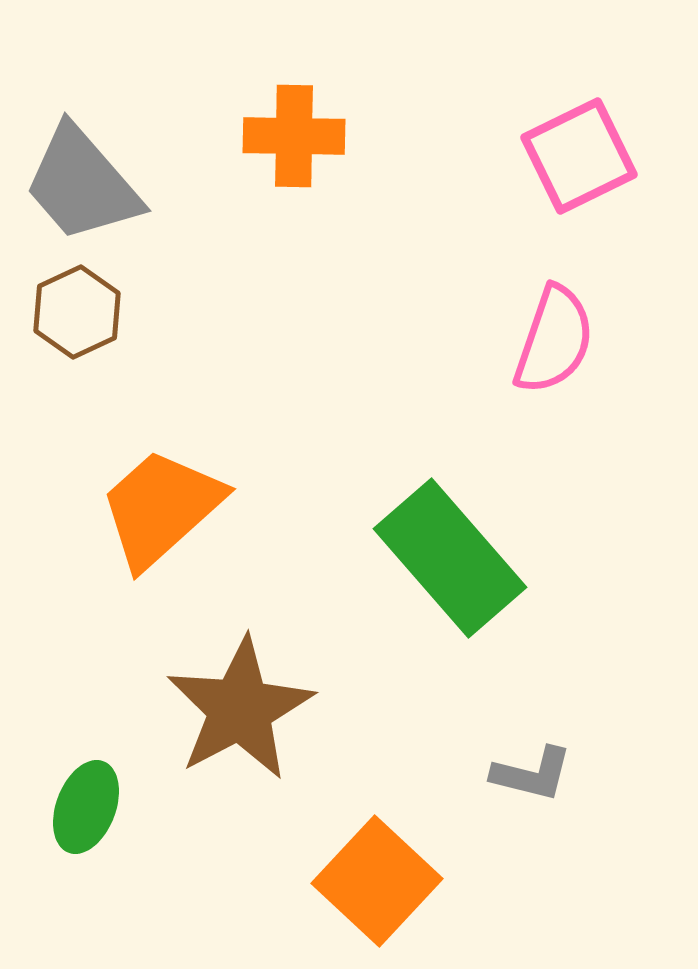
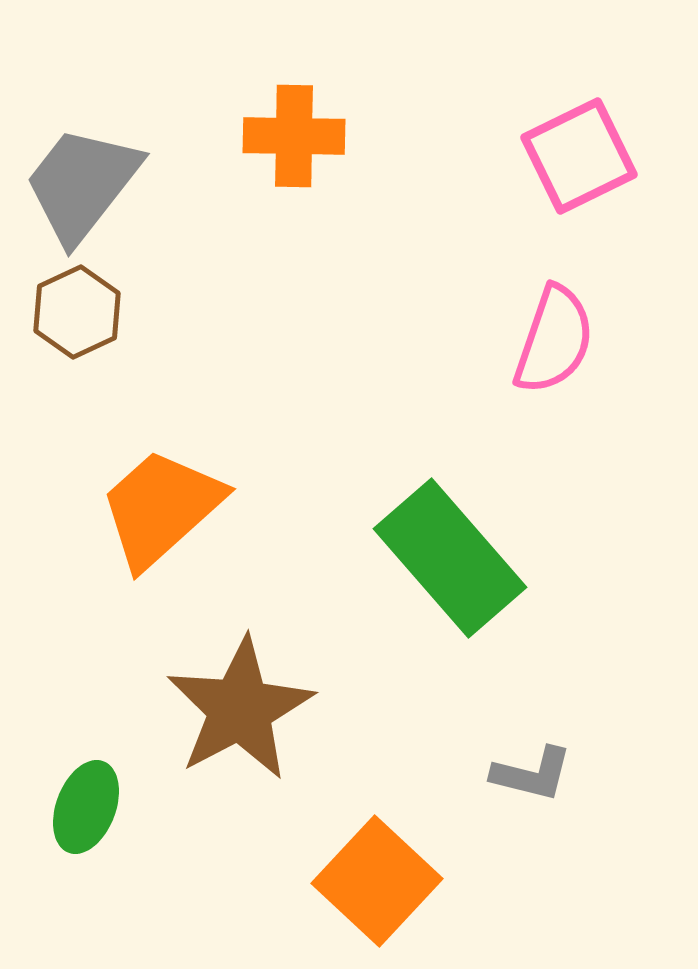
gray trapezoid: rotated 79 degrees clockwise
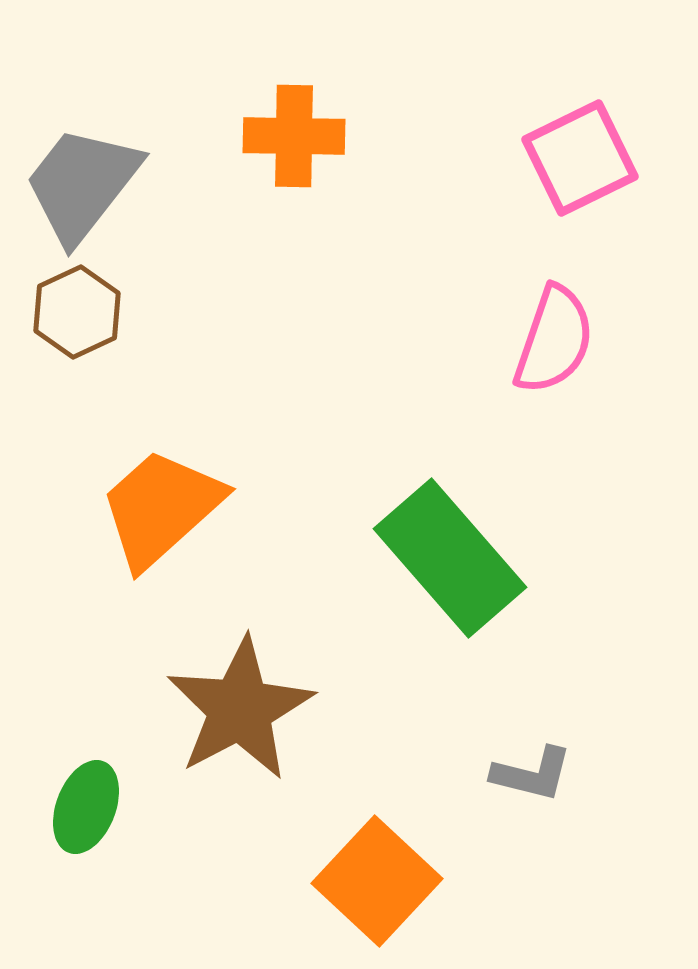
pink square: moved 1 px right, 2 px down
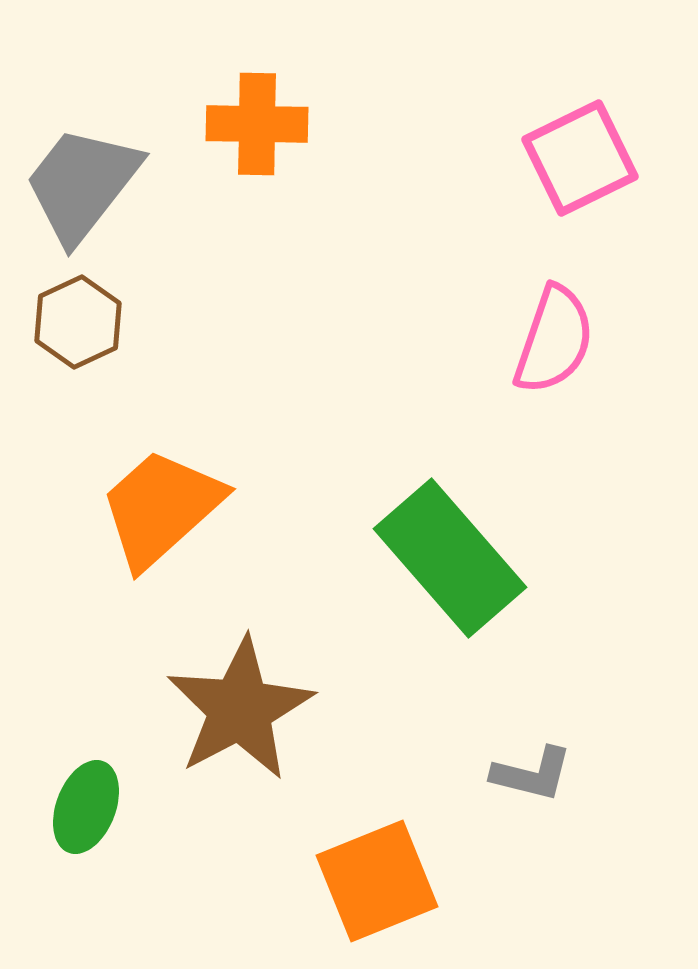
orange cross: moved 37 px left, 12 px up
brown hexagon: moved 1 px right, 10 px down
orange square: rotated 25 degrees clockwise
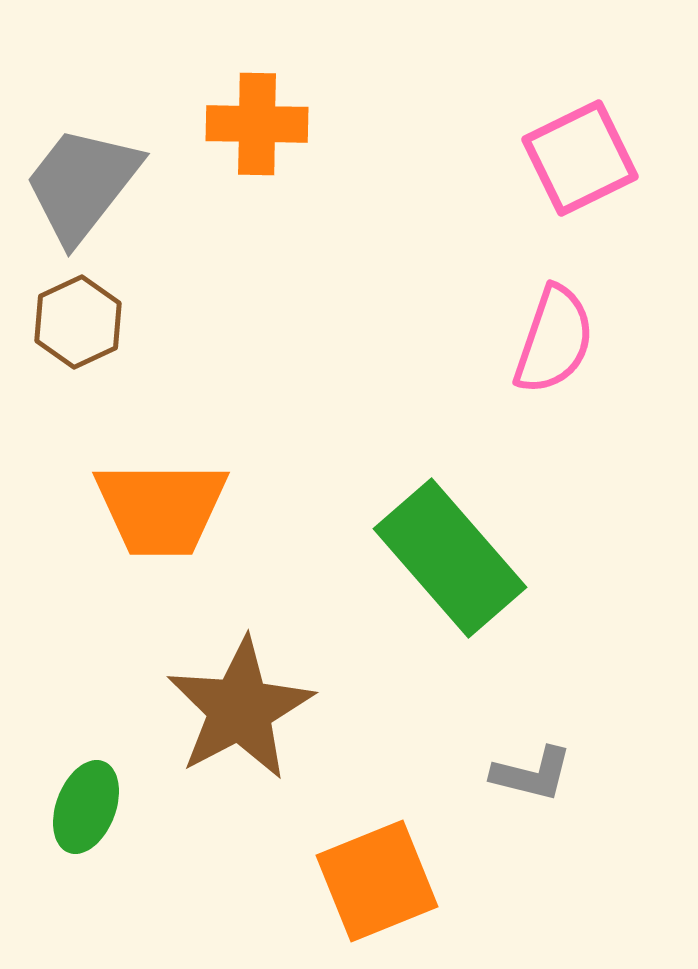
orange trapezoid: rotated 138 degrees counterclockwise
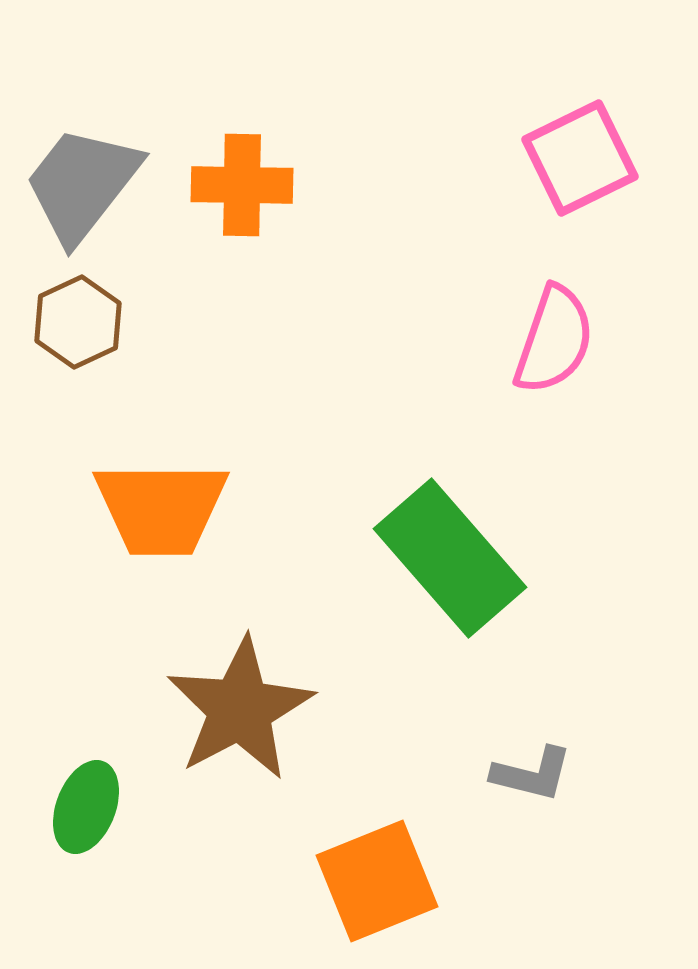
orange cross: moved 15 px left, 61 px down
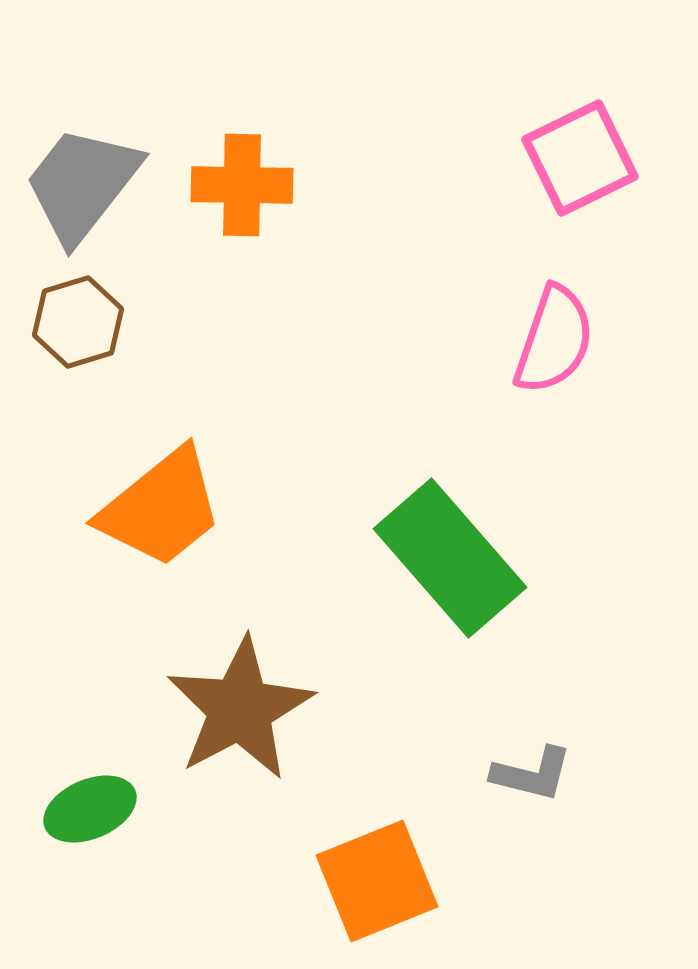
brown hexagon: rotated 8 degrees clockwise
orange trapezoid: rotated 39 degrees counterclockwise
green ellipse: moved 4 px right, 2 px down; rotated 46 degrees clockwise
